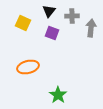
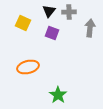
gray cross: moved 3 px left, 4 px up
gray arrow: moved 1 px left
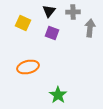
gray cross: moved 4 px right
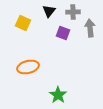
gray arrow: rotated 12 degrees counterclockwise
purple square: moved 11 px right
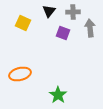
orange ellipse: moved 8 px left, 7 px down
